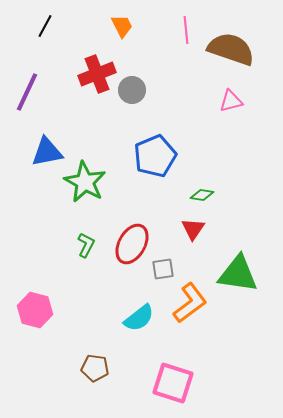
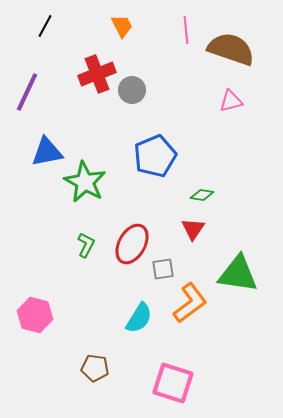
pink hexagon: moved 5 px down
cyan semicircle: rotated 20 degrees counterclockwise
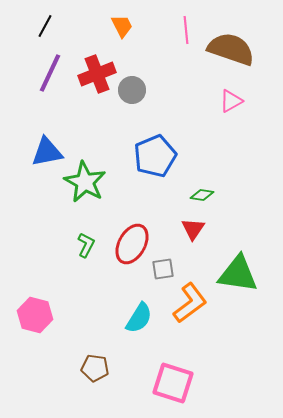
purple line: moved 23 px right, 19 px up
pink triangle: rotated 15 degrees counterclockwise
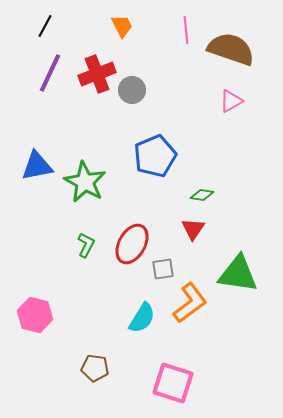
blue triangle: moved 10 px left, 14 px down
cyan semicircle: moved 3 px right
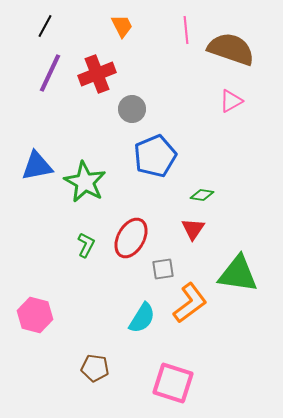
gray circle: moved 19 px down
red ellipse: moved 1 px left, 6 px up
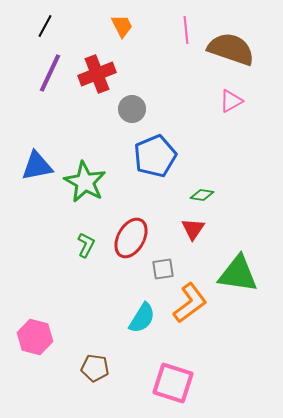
pink hexagon: moved 22 px down
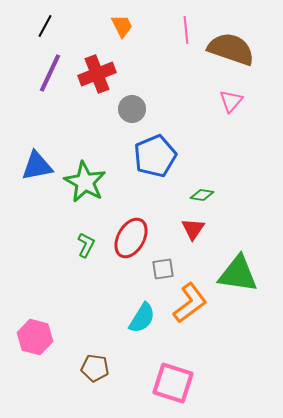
pink triangle: rotated 20 degrees counterclockwise
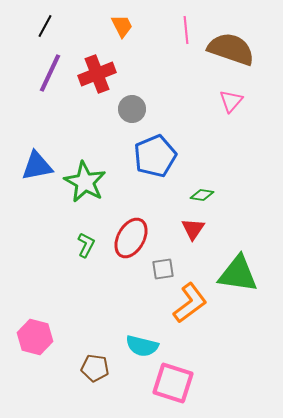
cyan semicircle: moved 28 px down; rotated 72 degrees clockwise
